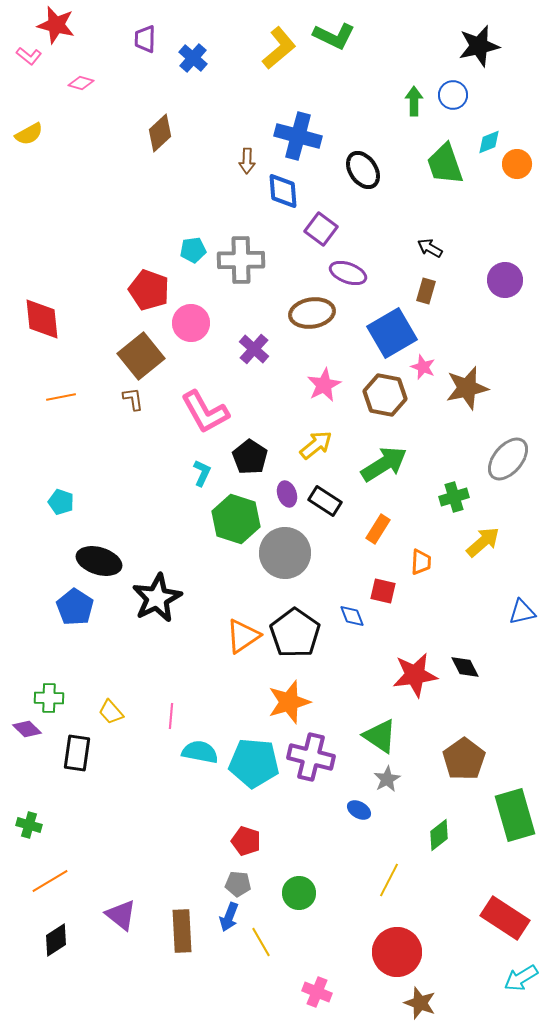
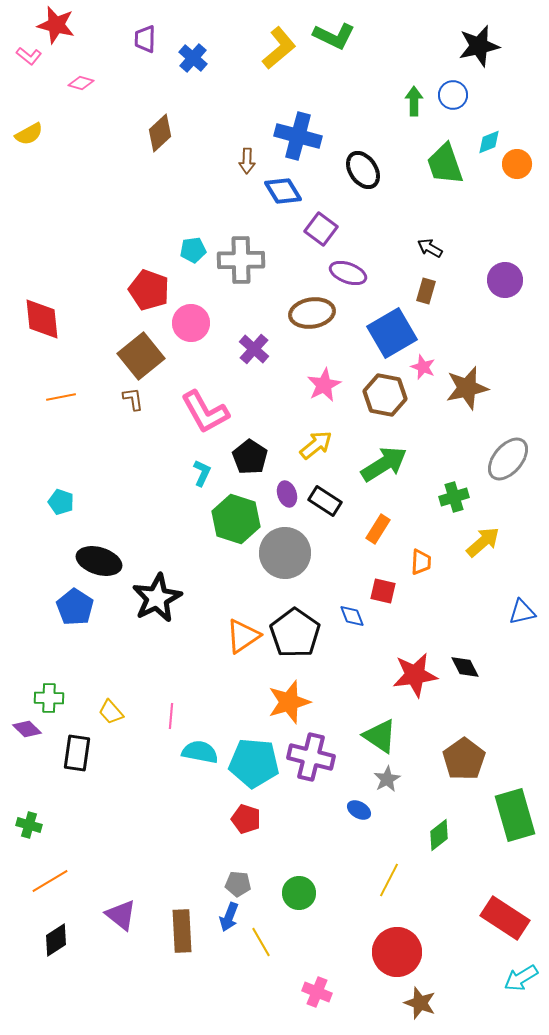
blue diamond at (283, 191): rotated 27 degrees counterclockwise
red pentagon at (246, 841): moved 22 px up
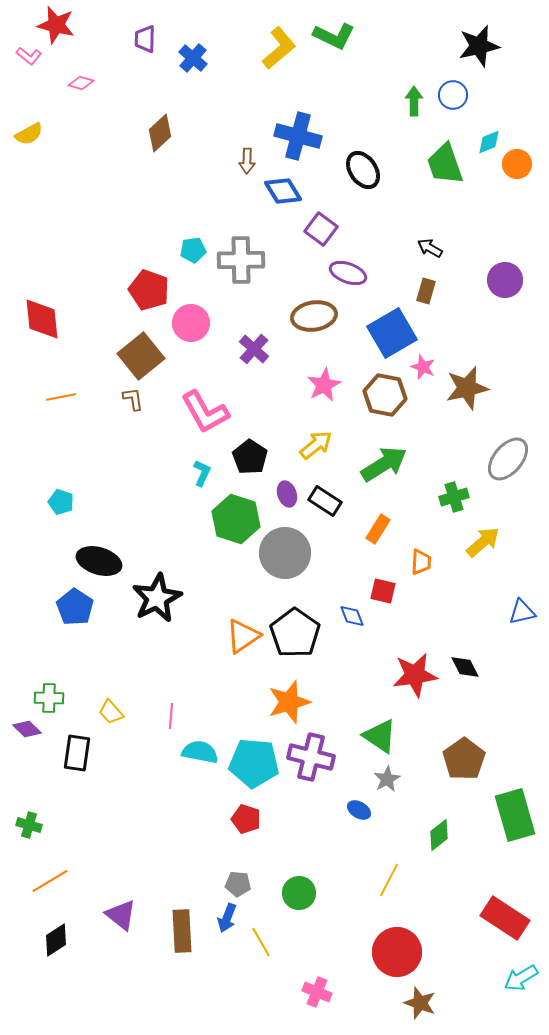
brown ellipse at (312, 313): moved 2 px right, 3 px down
blue arrow at (229, 917): moved 2 px left, 1 px down
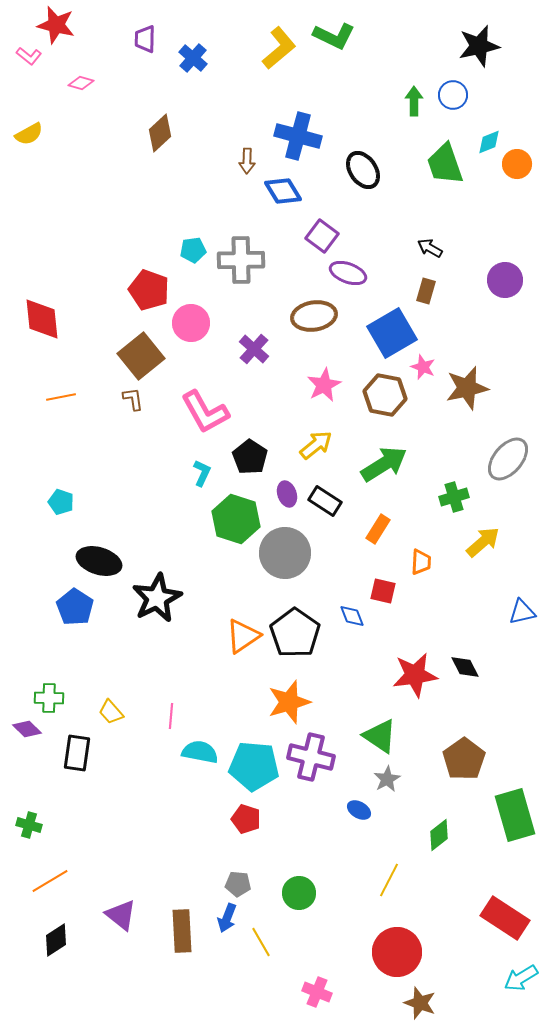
purple square at (321, 229): moved 1 px right, 7 px down
cyan pentagon at (254, 763): moved 3 px down
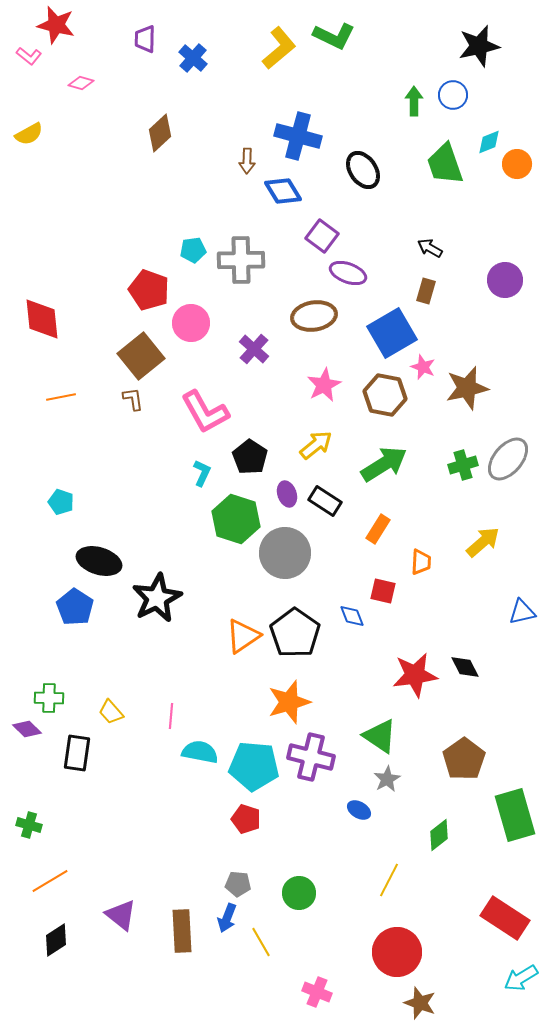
green cross at (454, 497): moved 9 px right, 32 px up
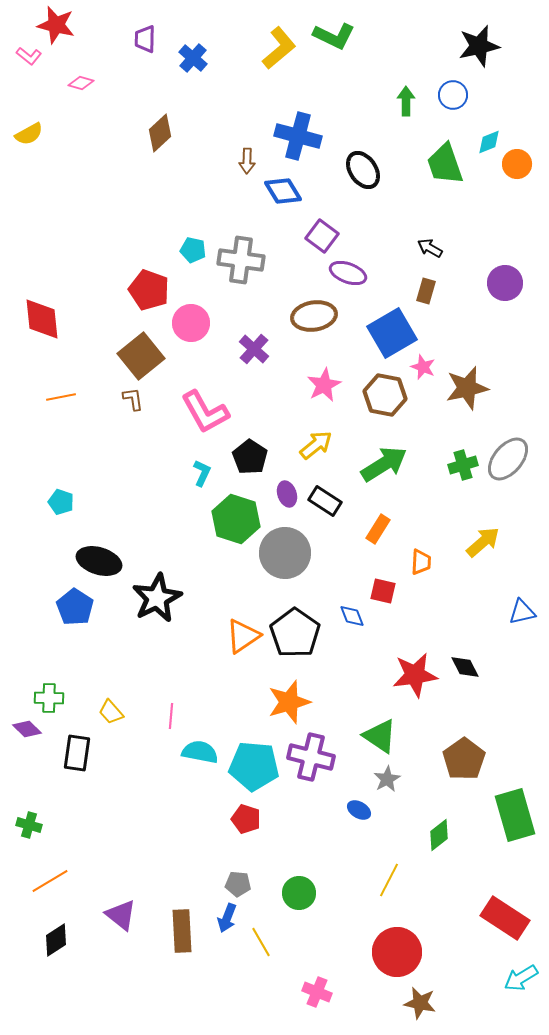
green arrow at (414, 101): moved 8 px left
cyan pentagon at (193, 250): rotated 20 degrees clockwise
gray cross at (241, 260): rotated 9 degrees clockwise
purple circle at (505, 280): moved 3 px down
brown star at (420, 1003): rotated 8 degrees counterclockwise
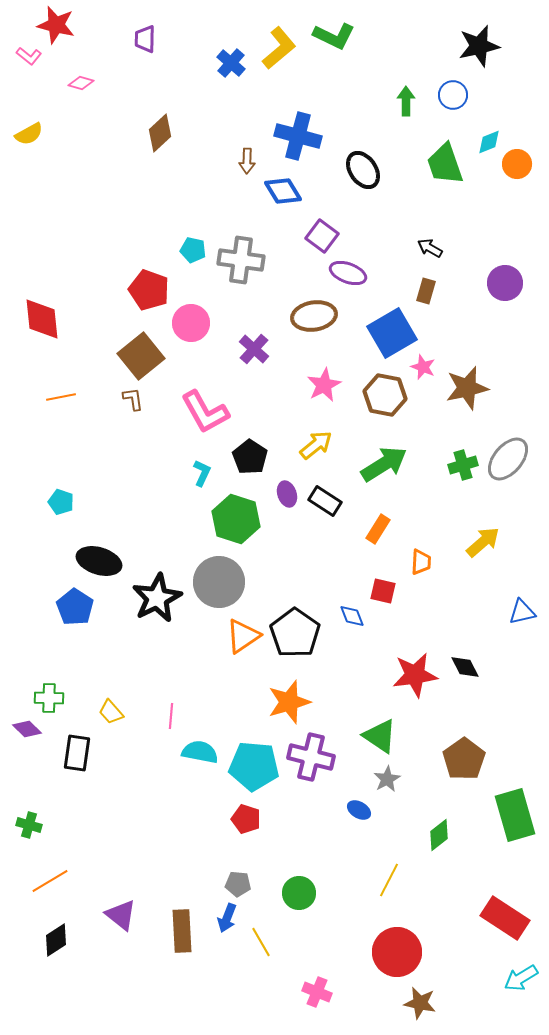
blue cross at (193, 58): moved 38 px right, 5 px down
gray circle at (285, 553): moved 66 px left, 29 px down
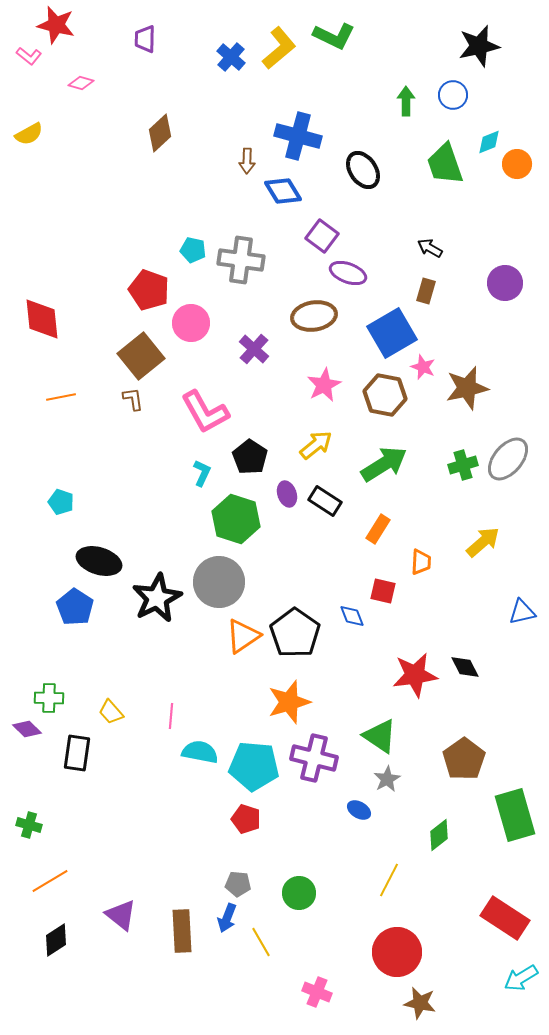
blue cross at (231, 63): moved 6 px up
purple cross at (311, 757): moved 3 px right, 1 px down
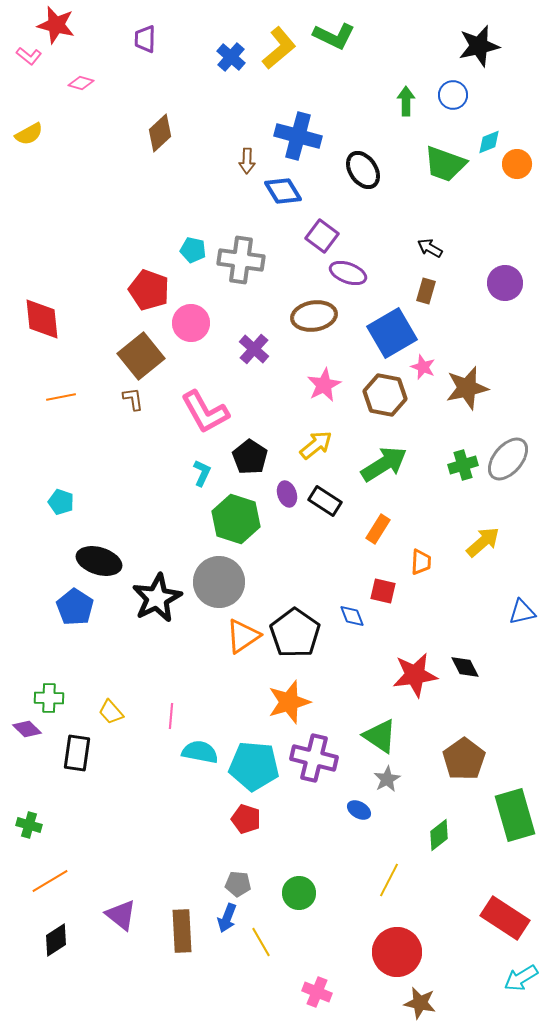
green trapezoid at (445, 164): rotated 51 degrees counterclockwise
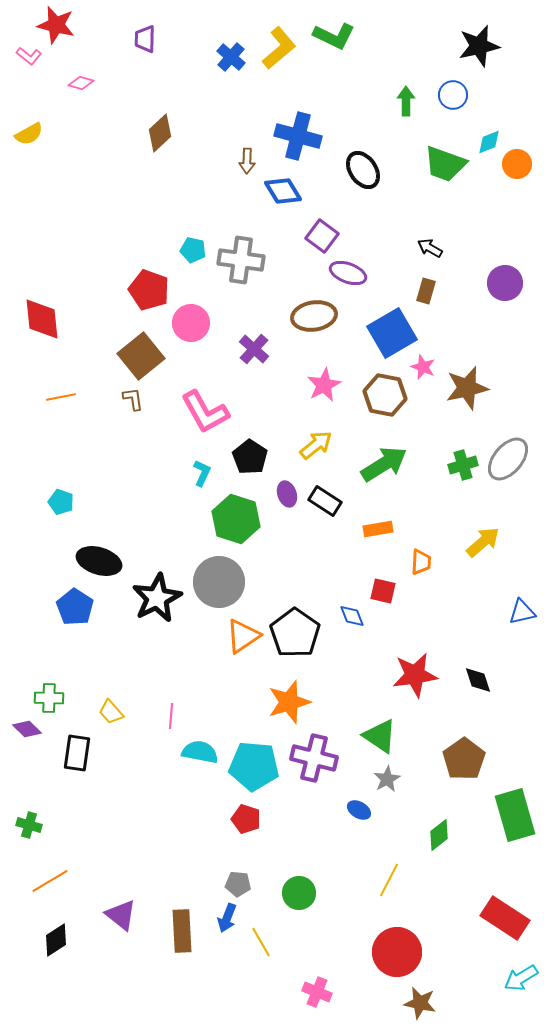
orange rectangle at (378, 529): rotated 48 degrees clockwise
black diamond at (465, 667): moved 13 px right, 13 px down; rotated 8 degrees clockwise
